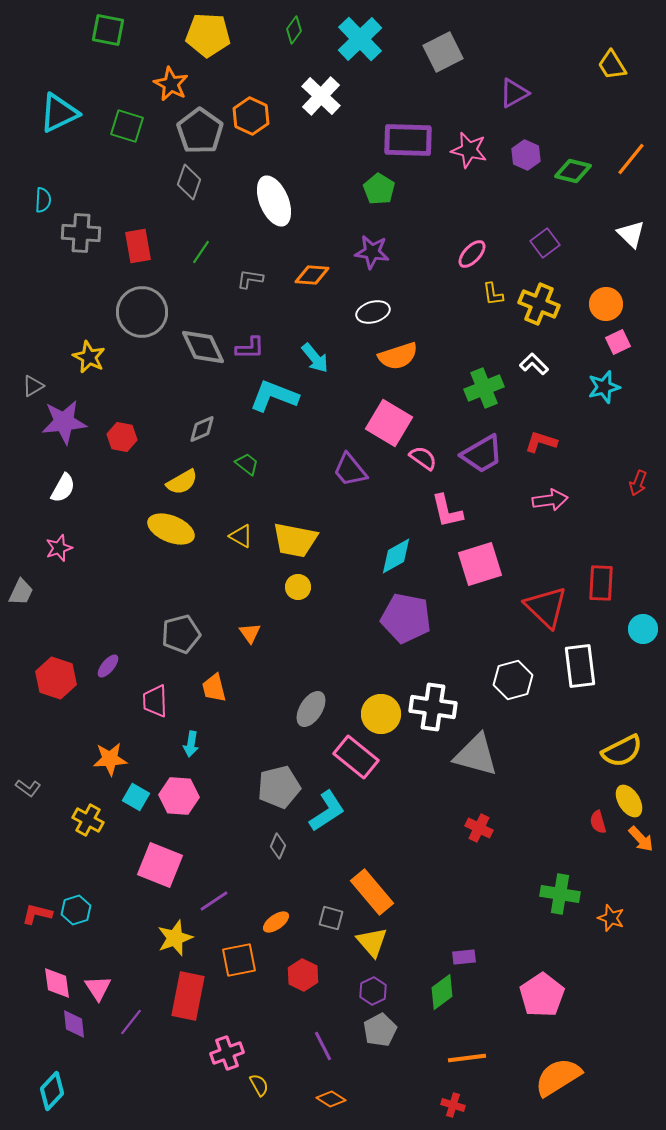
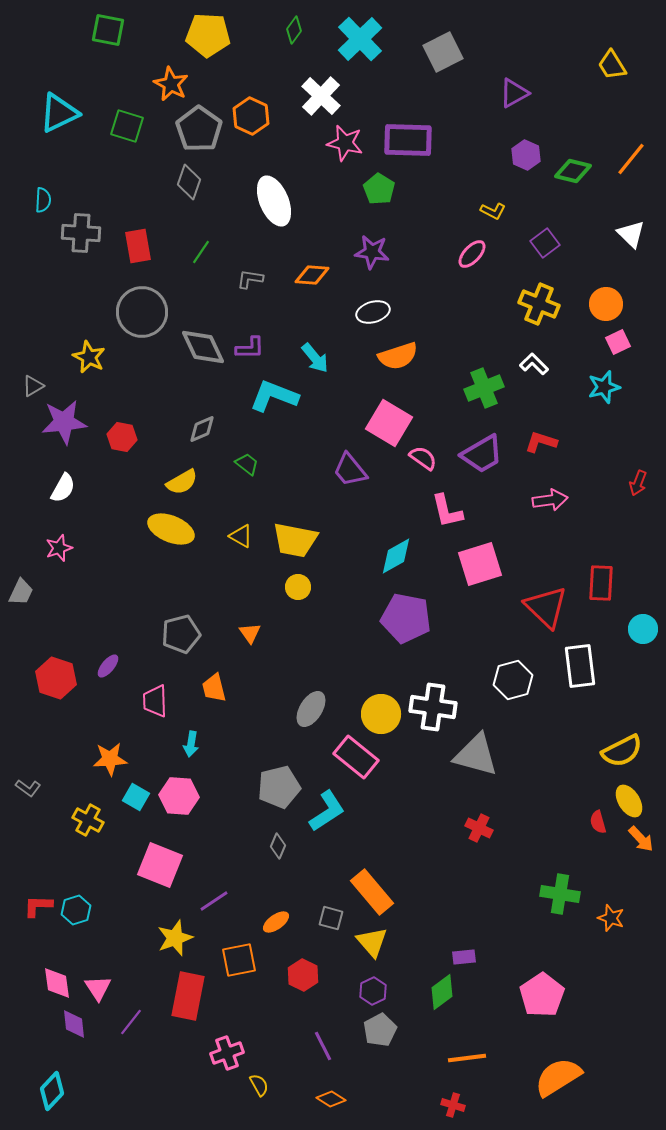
gray pentagon at (200, 131): moved 1 px left, 2 px up
pink star at (469, 150): moved 124 px left, 7 px up
yellow L-shape at (493, 294): moved 83 px up; rotated 55 degrees counterclockwise
red L-shape at (37, 914): moved 1 px right, 8 px up; rotated 12 degrees counterclockwise
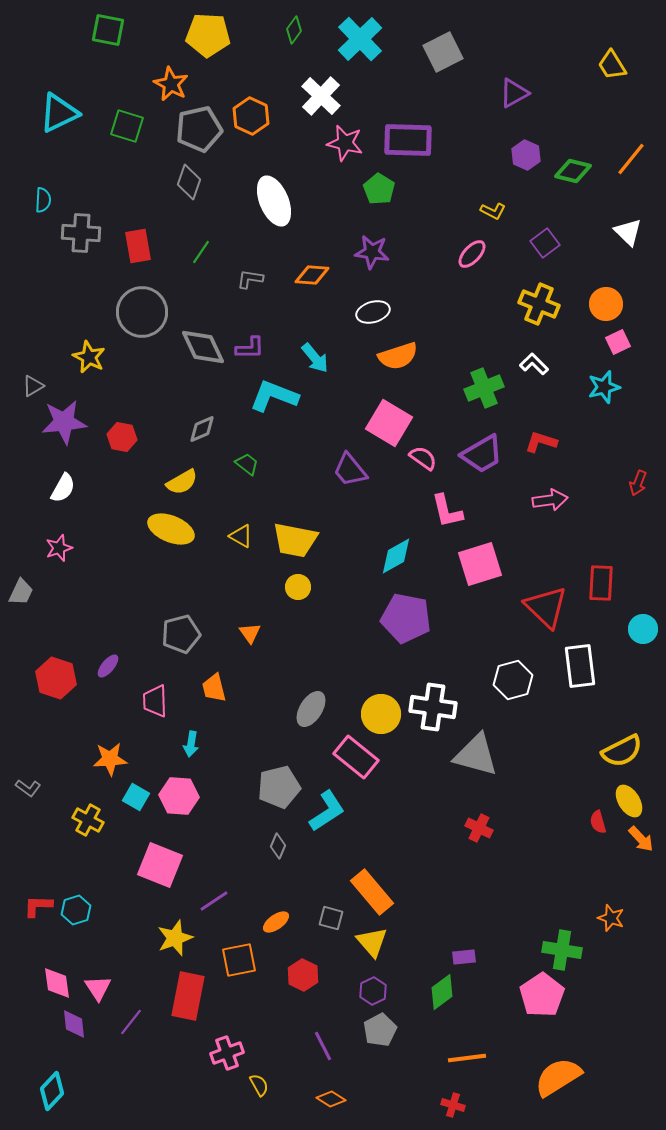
gray pentagon at (199, 129): rotated 24 degrees clockwise
white triangle at (631, 234): moved 3 px left, 2 px up
green cross at (560, 894): moved 2 px right, 56 px down
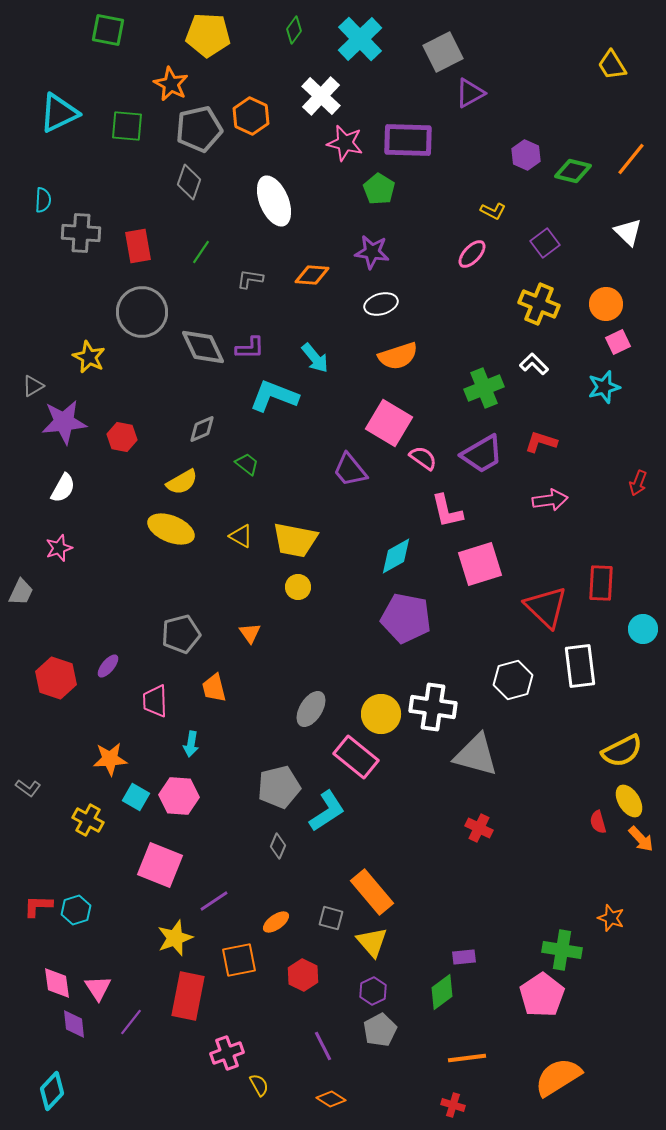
purple triangle at (514, 93): moved 44 px left
green square at (127, 126): rotated 12 degrees counterclockwise
white ellipse at (373, 312): moved 8 px right, 8 px up
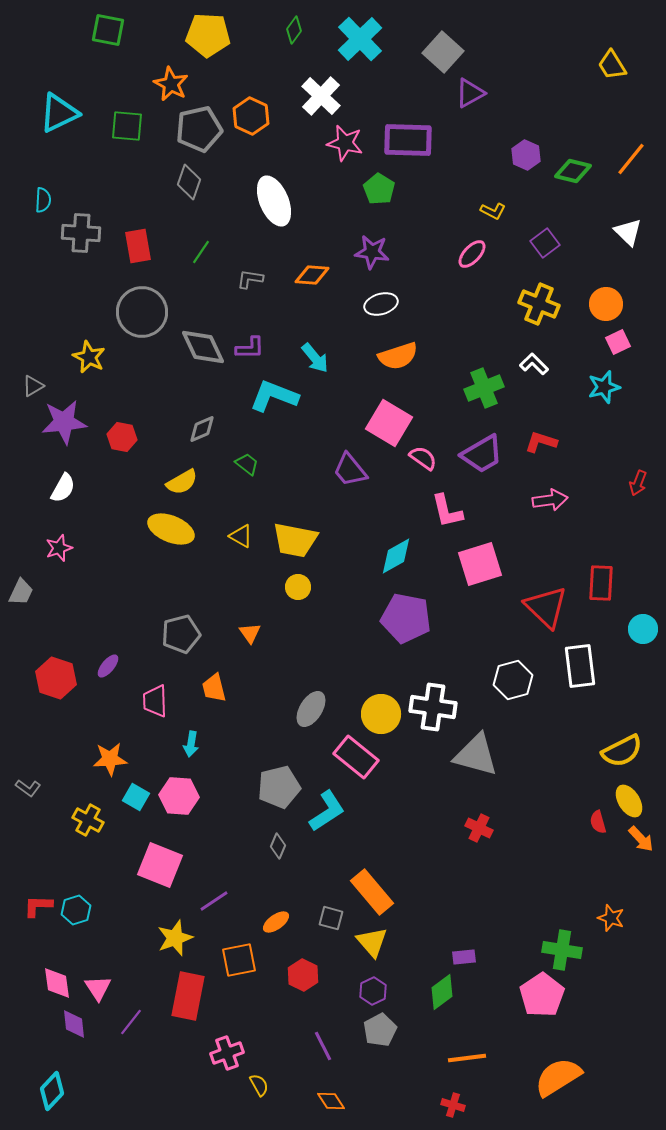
gray square at (443, 52): rotated 21 degrees counterclockwise
orange diamond at (331, 1099): moved 2 px down; rotated 24 degrees clockwise
